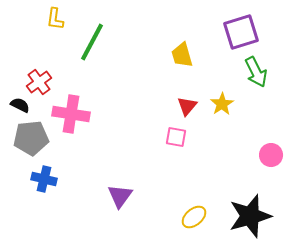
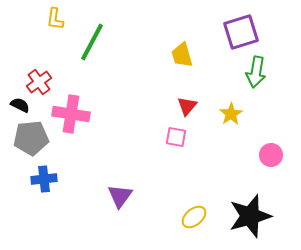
green arrow: rotated 36 degrees clockwise
yellow star: moved 9 px right, 10 px down
blue cross: rotated 20 degrees counterclockwise
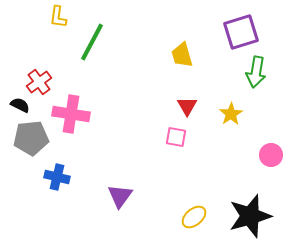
yellow L-shape: moved 3 px right, 2 px up
red triangle: rotated 10 degrees counterclockwise
blue cross: moved 13 px right, 2 px up; rotated 20 degrees clockwise
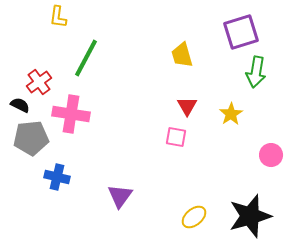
green line: moved 6 px left, 16 px down
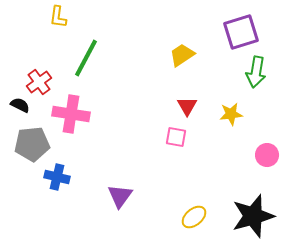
yellow trapezoid: rotated 72 degrees clockwise
yellow star: rotated 25 degrees clockwise
gray pentagon: moved 1 px right, 6 px down
pink circle: moved 4 px left
black star: moved 3 px right
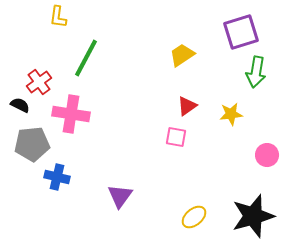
red triangle: rotated 25 degrees clockwise
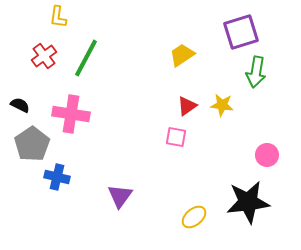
red cross: moved 5 px right, 26 px up
yellow star: moved 9 px left, 9 px up; rotated 15 degrees clockwise
gray pentagon: rotated 28 degrees counterclockwise
black star: moved 5 px left, 14 px up; rotated 9 degrees clockwise
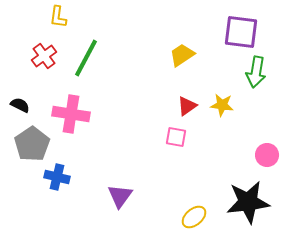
purple square: rotated 24 degrees clockwise
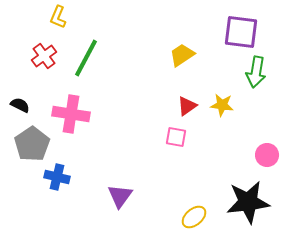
yellow L-shape: rotated 15 degrees clockwise
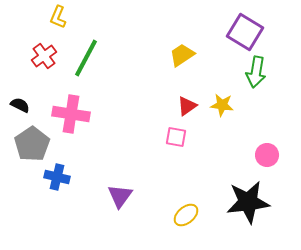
purple square: moved 4 px right; rotated 24 degrees clockwise
yellow ellipse: moved 8 px left, 2 px up
